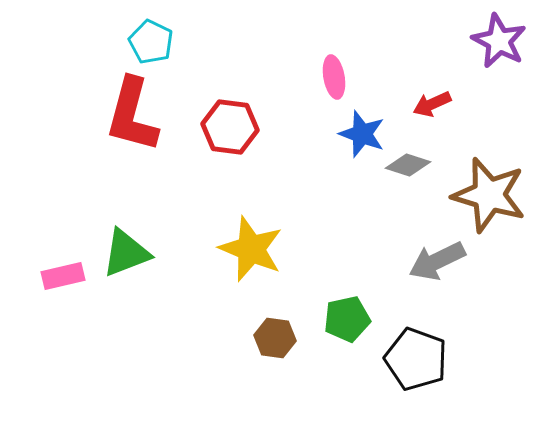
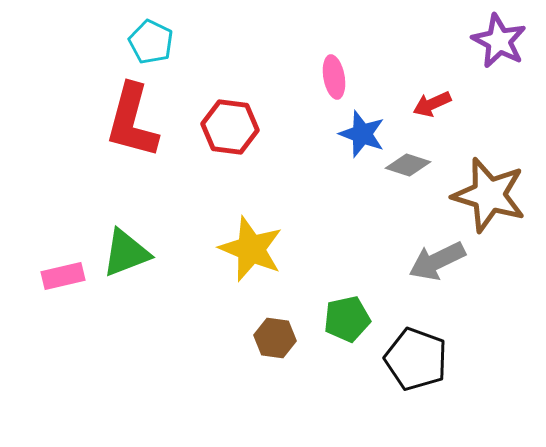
red L-shape: moved 6 px down
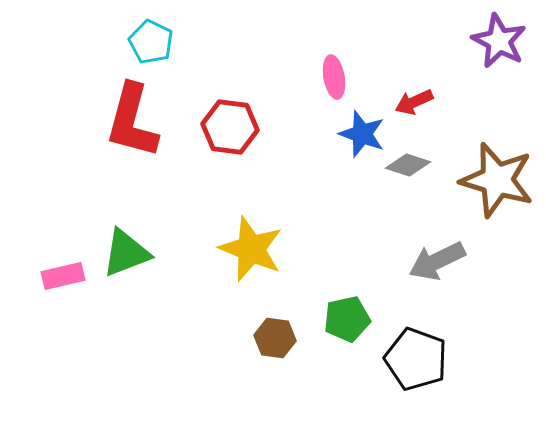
red arrow: moved 18 px left, 2 px up
brown star: moved 8 px right, 15 px up
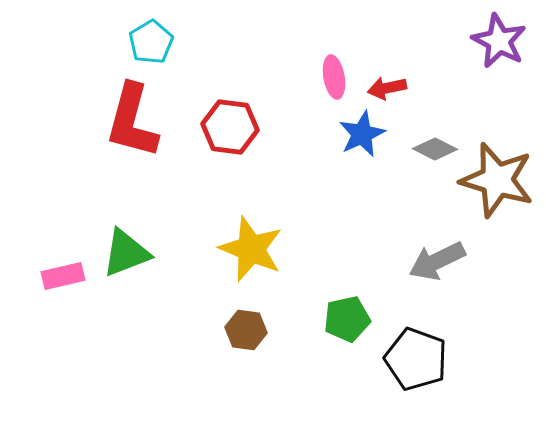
cyan pentagon: rotated 15 degrees clockwise
red arrow: moved 27 px left, 14 px up; rotated 12 degrees clockwise
blue star: rotated 27 degrees clockwise
gray diamond: moved 27 px right, 16 px up; rotated 9 degrees clockwise
brown hexagon: moved 29 px left, 8 px up
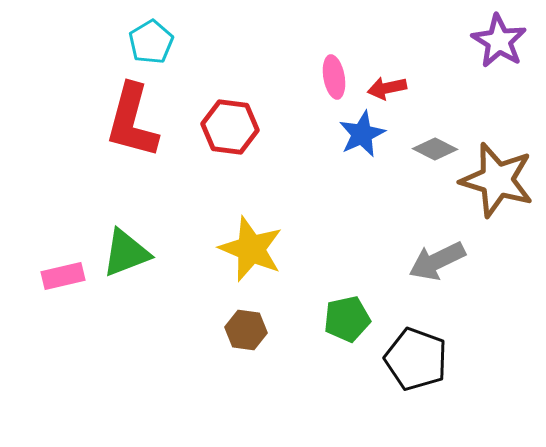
purple star: rotated 4 degrees clockwise
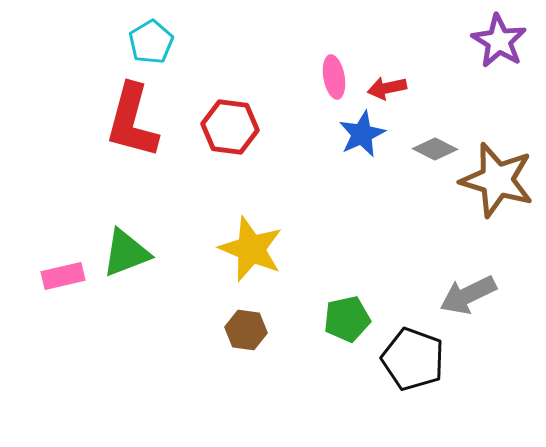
gray arrow: moved 31 px right, 34 px down
black pentagon: moved 3 px left
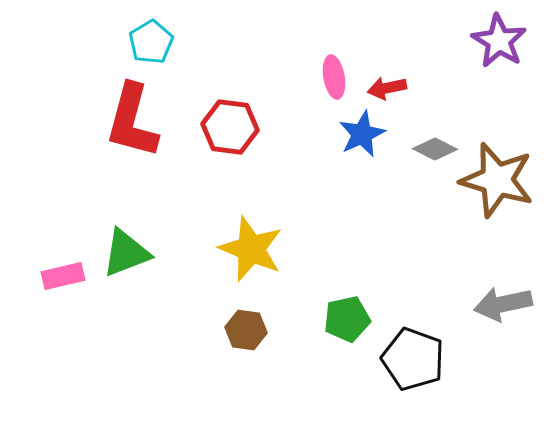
gray arrow: moved 35 px right, 9 px down; rotated 14 degrees clockwise
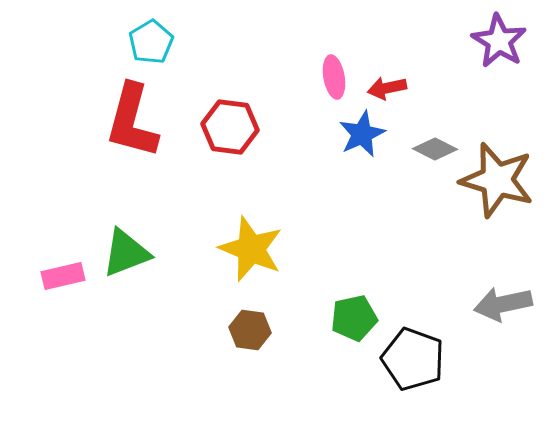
green pentagon: moved 7 px right, 1 px up
brown hexagon: moved 4 px right
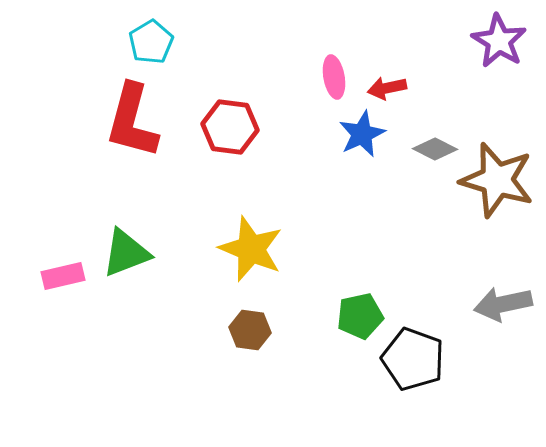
green pentagon: moved 6 px right, 2 px up
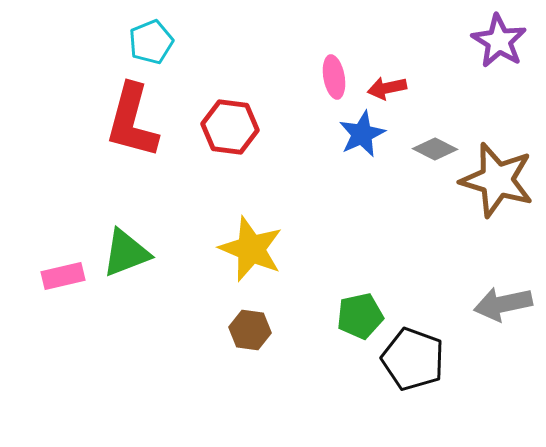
cyan pentagon: rotated 9 degrees clockwise
